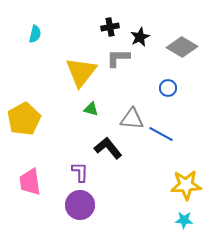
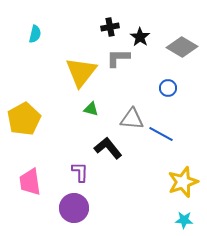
black star: rotated 12 degrees counterclockwise
yellow star: moved 3 px left, 3 px up; rotated 16 degrees counterclockwise
purple circle: moved 6 px left, 3 px down
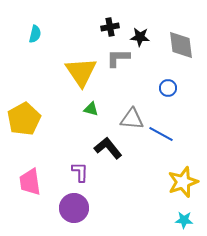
black star: rotated 30 degrees counterclockwise
gray diamond: moved 1 px left, 2 px up; rotated 52 degrees clockwise
yellow triangle: rotated 12 degrees counterclockwise
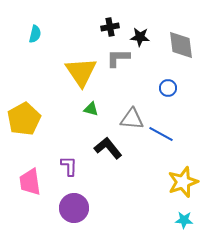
purple L-shape: moved 11 px left, 6 px up
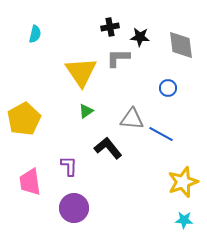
green triangle: moved 5 px left, 2 px down; rotated 49 degrees counterclockwise
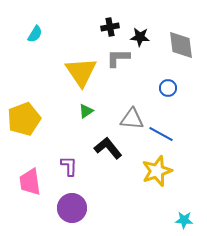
cyan semicircle: rotated 18 degrees clockwise
yellow pentagon: rotated 8 degrees clockwise
yellow star: moved 26 px left, 11 px up
purple circle: moved 2 px left
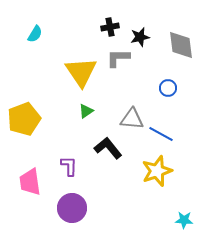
black star: rotated 18 degrees counterclockwise
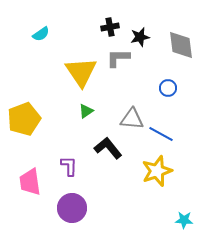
cyan semicircle: moved 6 px right; rotated 24 degrees clockwise
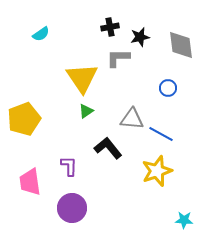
yellow triangle: moved 1 px right, 6 px down
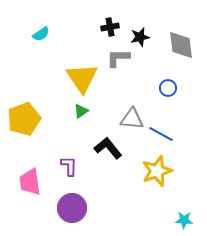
green triangle: moved 5 px left
